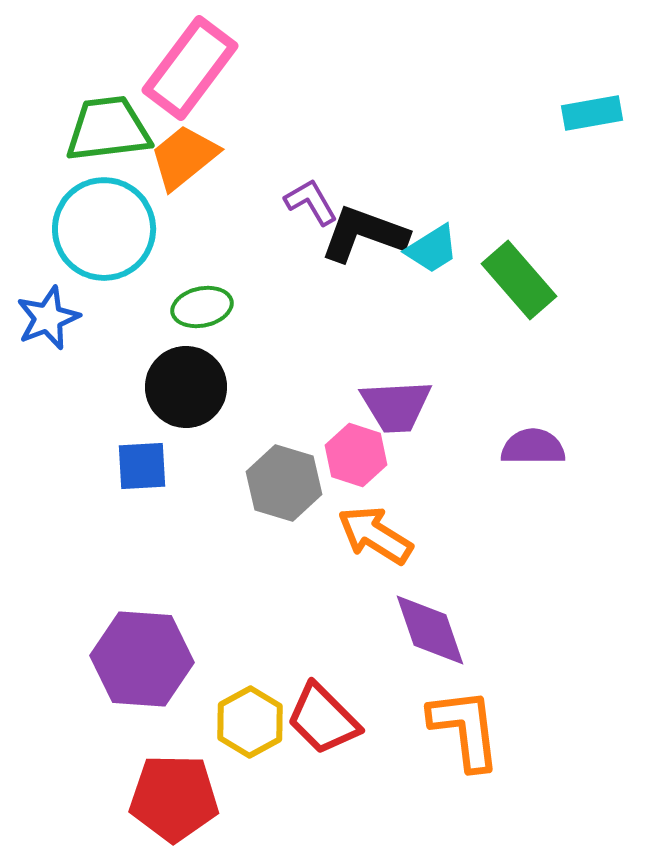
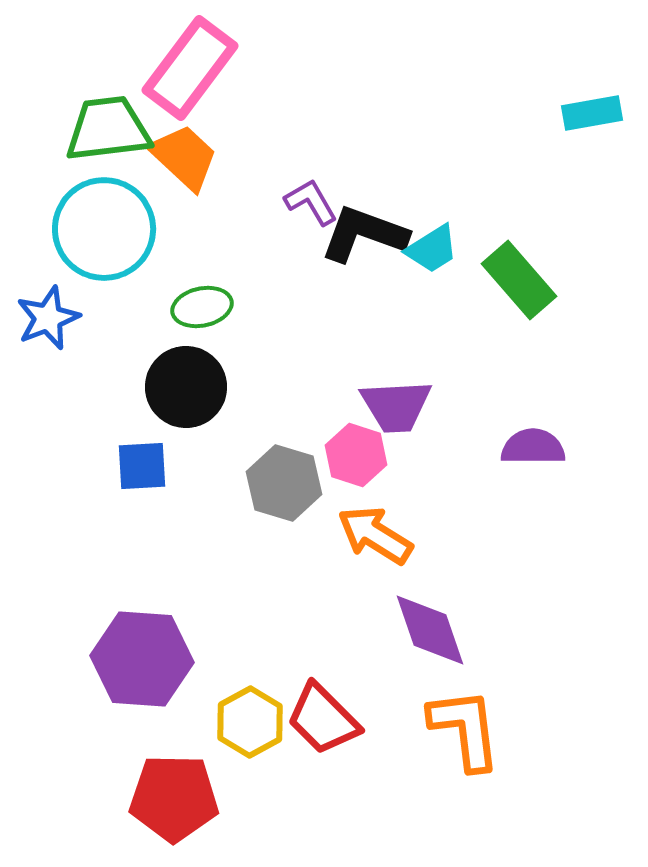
orange trapezoid: rotated 82 degrees clockwise
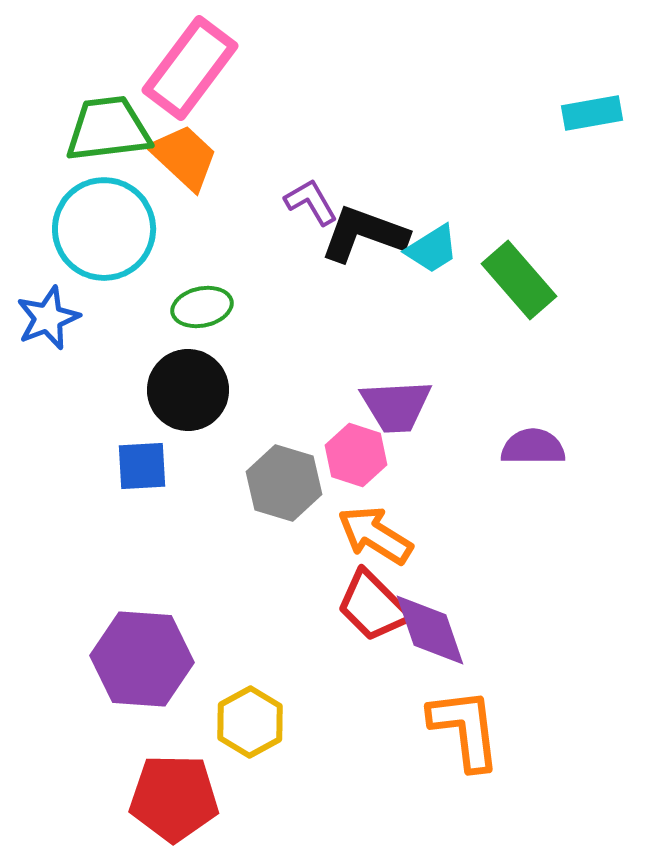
black circle: moved 2 px right, 3 px down
red trapezoid: moved 50 px right, 113 px up
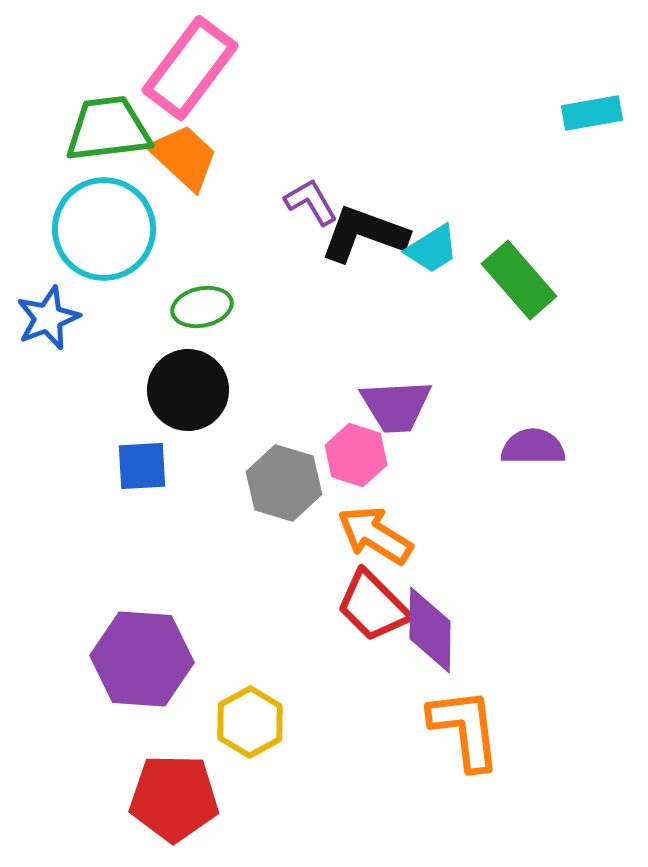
purple diamond: rotated 20 degrees clockwise
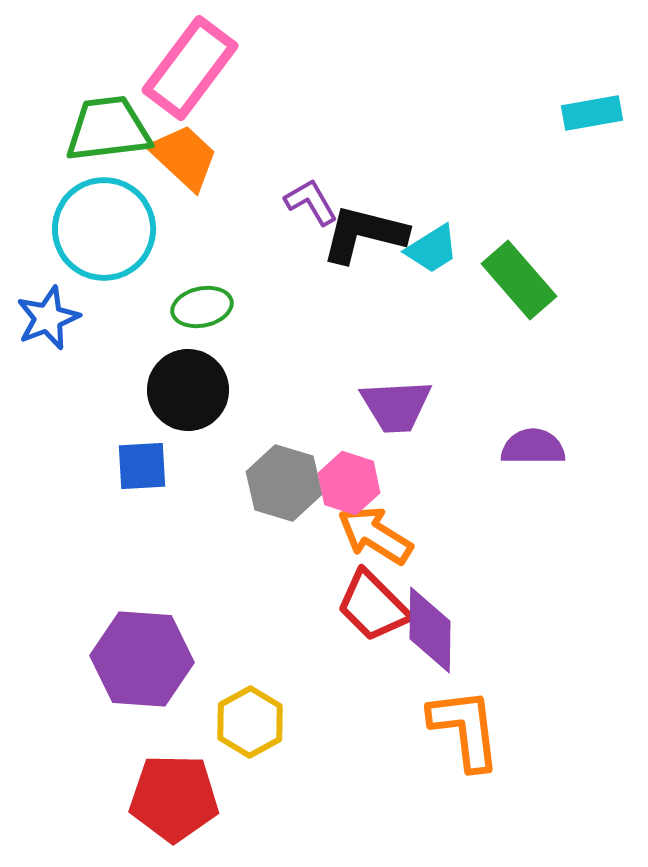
black L-shape: rotated 6 degrees counterclockwise
pink hexagon: moved 7 px left, 28 px down
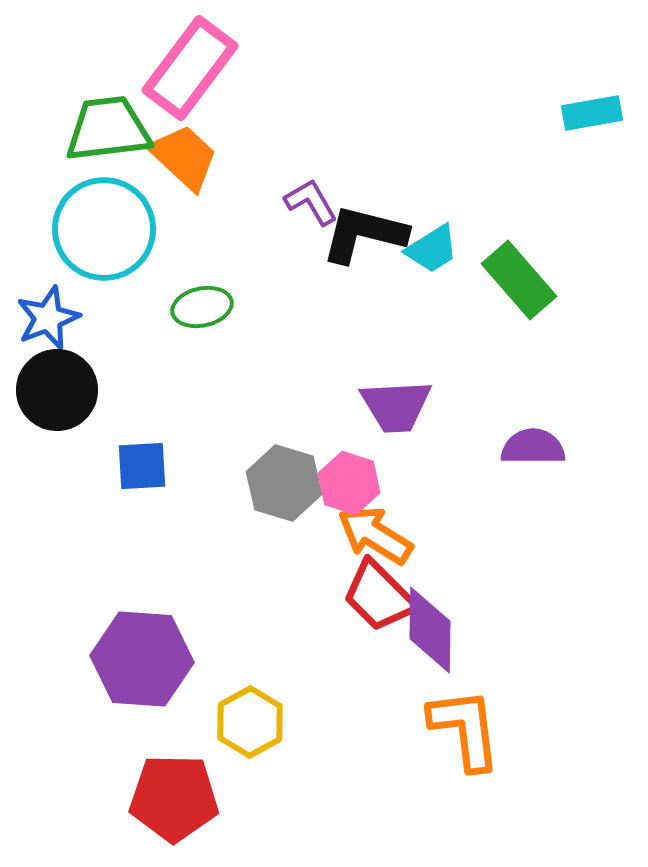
black circle: moved 131 px left
red trapezoid: moved 6 px right, 10 px up
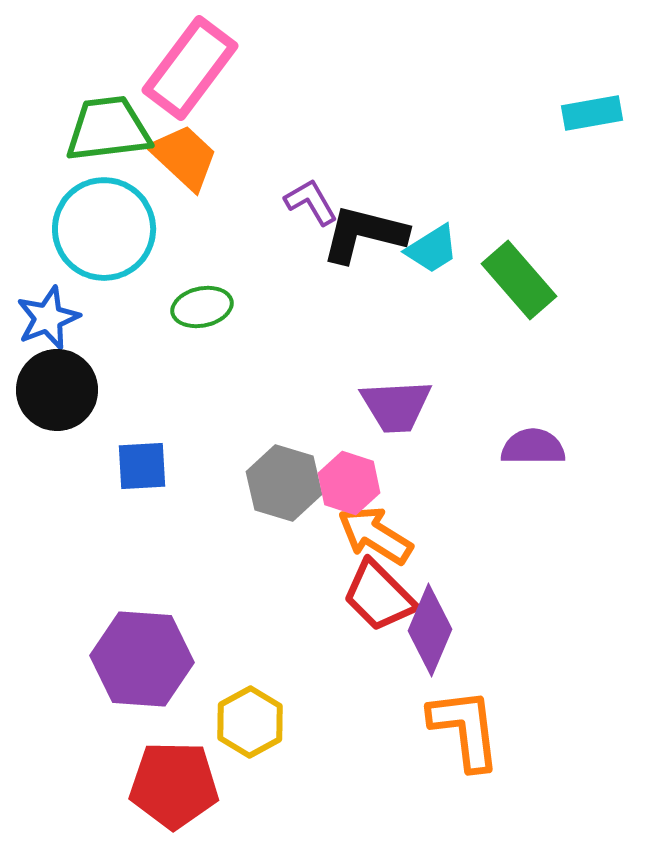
purple diamond: rotated 22 degrees clockwise
red pentagon: moved 13 px up
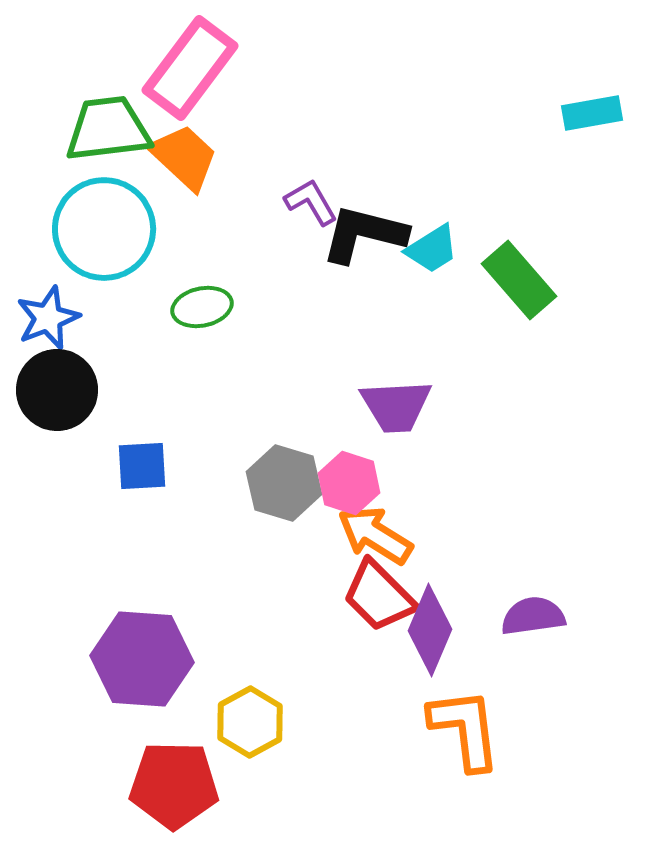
purple semicircle: moved 169 px down; rotated 8 degrees counterclockwise
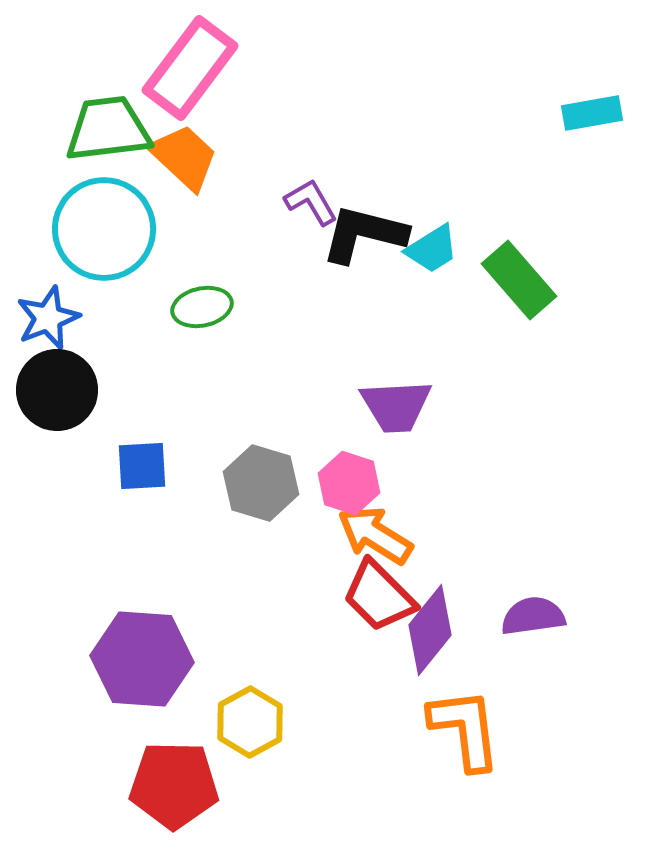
gray hexagon: moved 23 px left
purple diamond: rotated 16 degrees clockwise
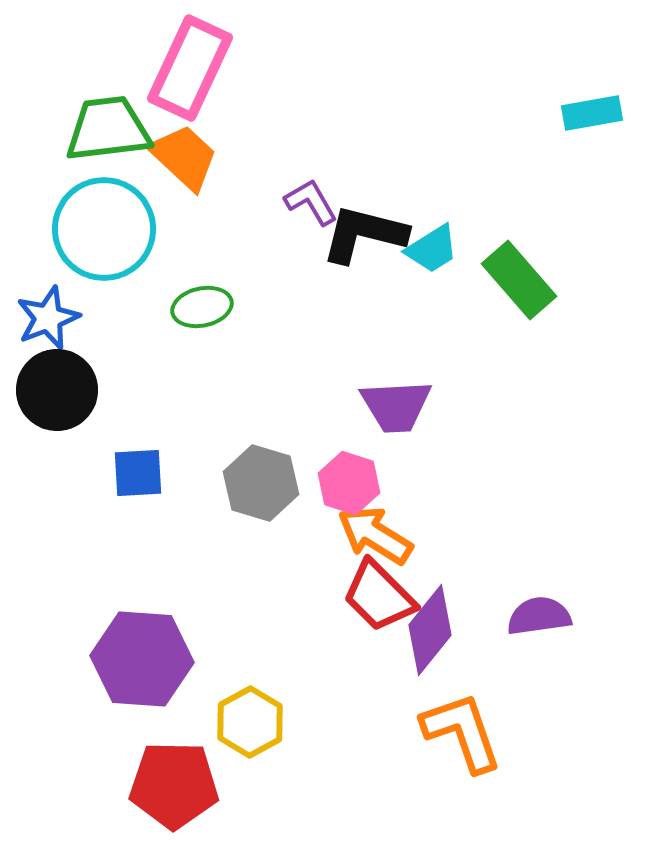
pink rectangle: rotated 12 degrees counterclockwise
blue square: moved 4 px left, 7 px down
purple semicircle: moved 6 px right
orange L-shape: moved 3 px left, 3 px down; rotated 12 degrees counterclockwise
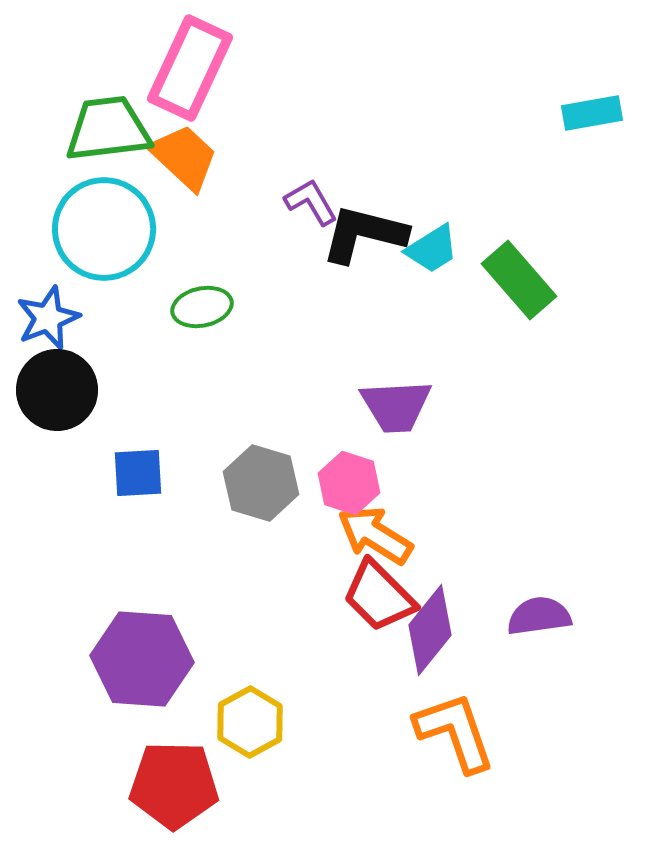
orange L-shape: moved 7 px left
